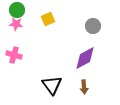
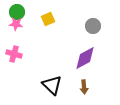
green circle: moved 2 px down
pink cross: moved 1 px up
black triangle: rotated 10 degrees counterclockwise
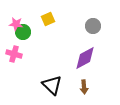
green circle: moved 6 px right, 20 px down
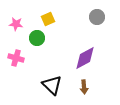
gray circle: moved 4 px right, 9 px up
green circle: moved 14 px right, 6 px down
pink cross: moved 2 px right, 4 px down
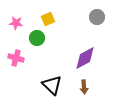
pink star: moved 1 px up
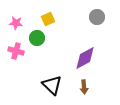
pink cross: moved 7 px up
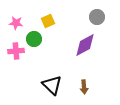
yellow square: moved 2 px down
green circle: moved 3 px left, 1 px down
pink cross: rotated 21 degrees counterclockwise
purple diamond: moved 13 px up
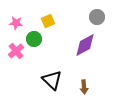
pink cross: rotated 35 degrees counterclockwise
black triangle: moved 5 px up
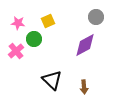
gray circle: moved 1 px left
pink star: moved 2 px right
